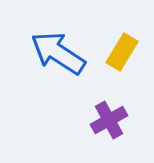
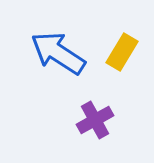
purple cross: moved 14 px left
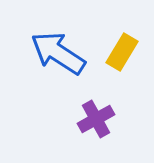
purple cross: moved 1 px right, 1 px up
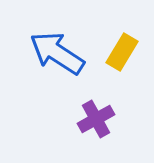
blue arrow: moved 1 px left
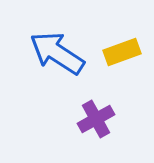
yellow rectangle: rotated 39 degrees clockwise
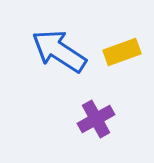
blue arrow: moved 2 px right, 2 px up
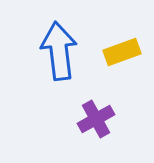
blue arrow: rotated 50 degrees clockwise
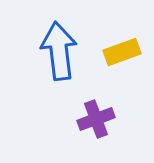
purple cross: rotated 9 degrees clockwise
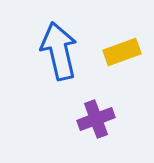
blue arrow: rotated 6 degrees counterclockwise
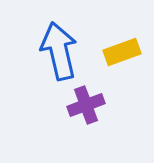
purple cross: moved 10 px left, 14 px up
